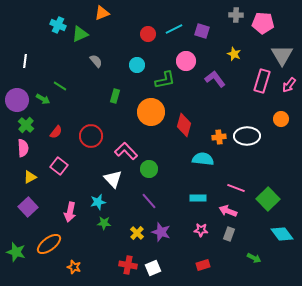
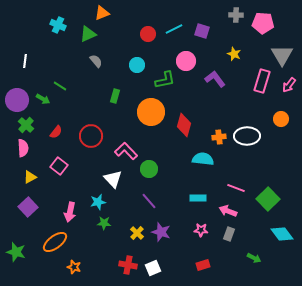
green triangle at (80, 34): moved 8 px right
orange ellipse at (49, 244): moved 6 px right, 2 px up
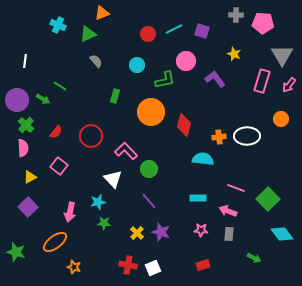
gray rectangle at (229, 234): rotated 16 degrees counterclockwise
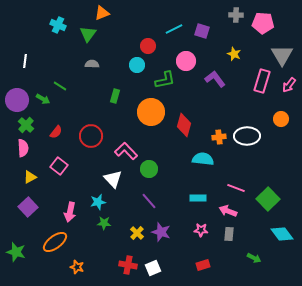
green triangle at (88, 34): rotated 30 degrees counterclockwise
red circle at (148, 34): moved 12 px down
gray semicircle at (96, 61): moved 4 px left, 3 px down; rotated 48 degrees counterclockwise
orange star at (74, 267): moved 3 px right
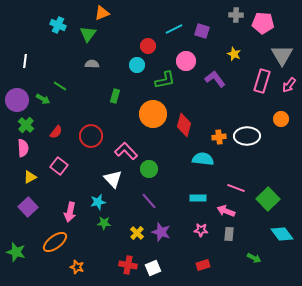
orange circle at (151, 112): moved 2 px right, 2 px down
pink arrow at (228, 211): moved 2 px left
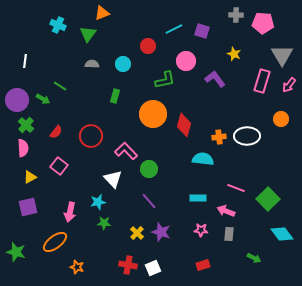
cyan circle at (137, 65): moved 14 px left, 1 px up
purple square at (28, 207): rotated 30 degrees clockwise
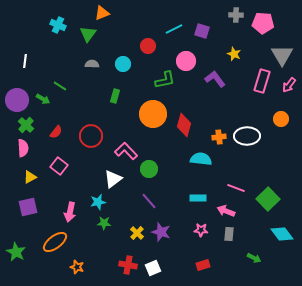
cyan semicircle at (203, 159): moved 2 px left
white triangle at (113, 179): rotated 36 degrees clockwise
green star at (16, 252): rotated 12 degrees clockwise
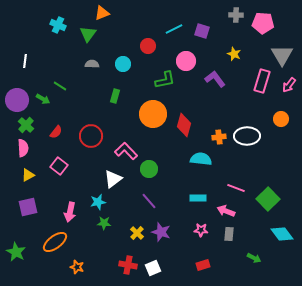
yellow triangle at (30, 177): moved 2 px left, 2 px up
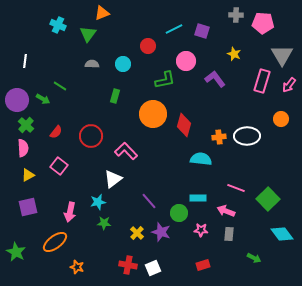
green circle at (149, 169): moved 30 px right, 44 px down
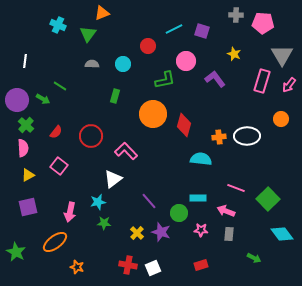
red rectangle at (203, 265): moved 2 px left
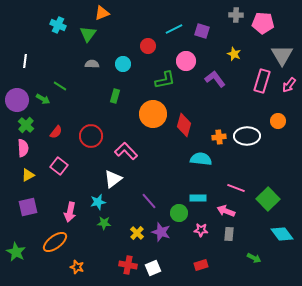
orange circle at (281, 119): moved 3 px left, 2 px down
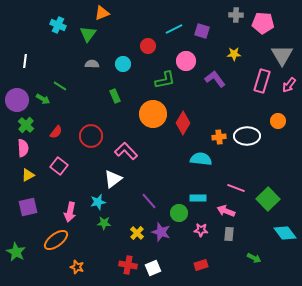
yellow star at (234, 54): rotated 24 degrees counterclockwise
green rectangle at (115, 96): rotated 40 degrees counterclockwise
red diamond at (184, 125): moved 1 px left, 2 px up; rotated 15 degrees clockwise
cyan diamond at (282, 234): moved 3 px right, 1 px up
orange ellipse at (55, 242): moved 1 px right, 2 px up
